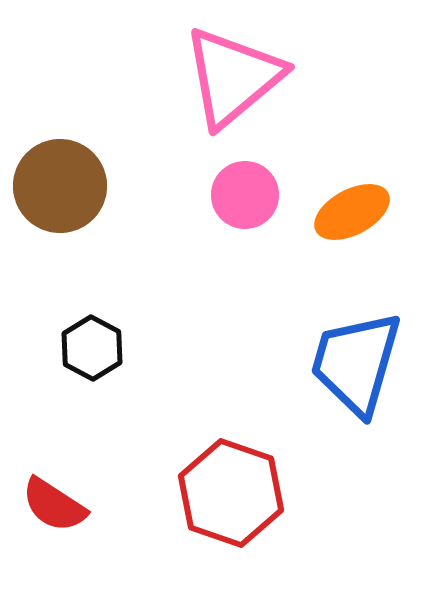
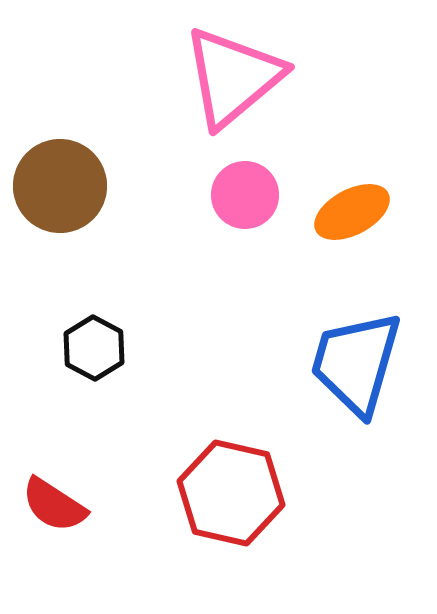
black hexagon: moved 2 px right
red hexagon: rotated 6 degrees counterclockwise
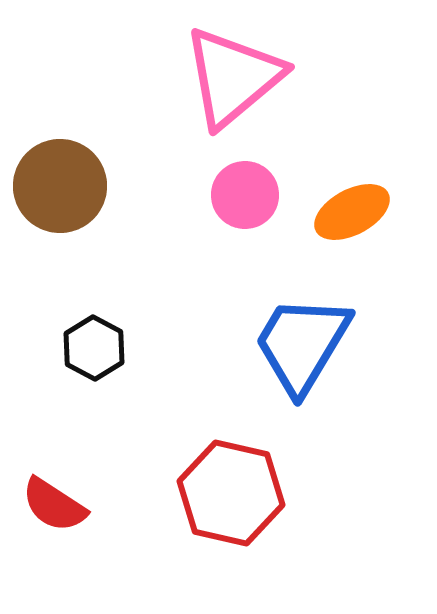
blue trapezoid: moved 54 px left, 19 px up; rotated 15 degrees clockwise
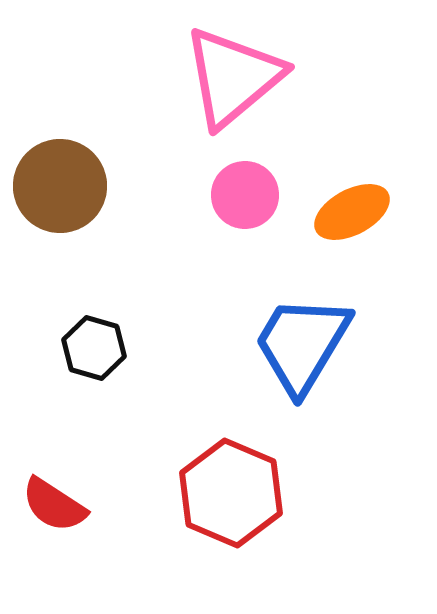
black hexagon: rotated 12 degrees counterclockwise
red hexagon: rotated 10 degrees clockwise
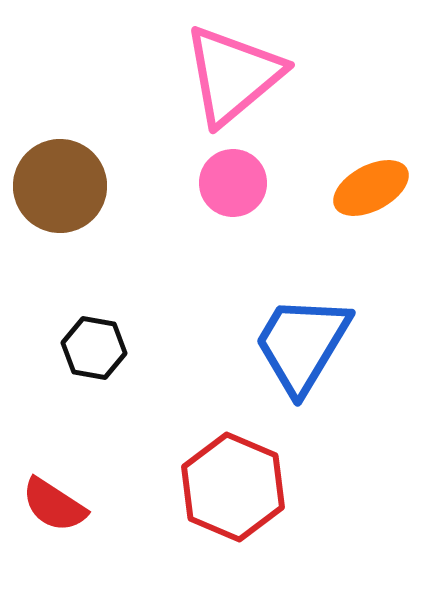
pink triangle: moved 2 px up
pink circle: moved 12 px left, 12 px up
orange ellipse: moved 19 px right, 24 px up
black hexagon: rotated 6 degrees counterclockwise
red hexagon: moved 2 px right, 6 px up
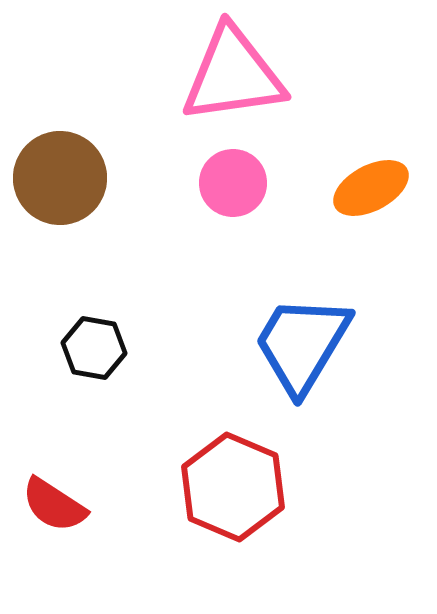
pink triangle: rotated 32 degrees clockwise
brown circle: moved 8 px up
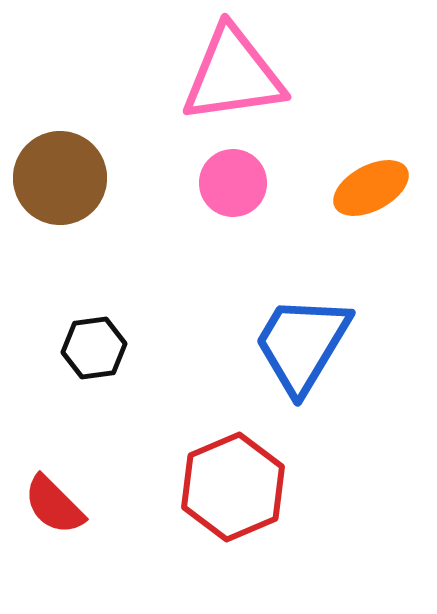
black hexagon: rotated 18 degrees counterclockwise
red hexagon: rotated 14 degrees clockwise
red semicircle: rotated 12 degrees clockwise
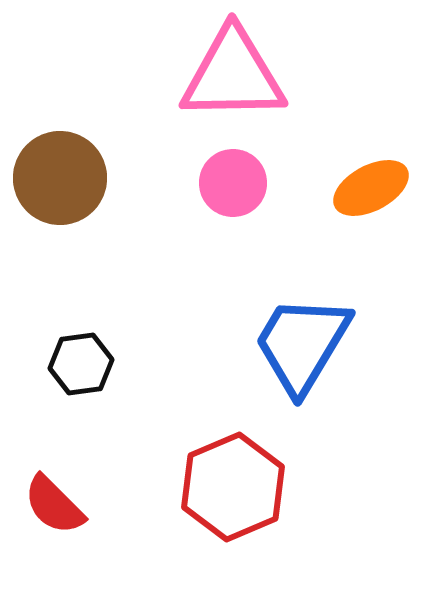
pink triangle: rotated 7 degrees clockwise
black hexagon: moved 13 px left, 16 px down
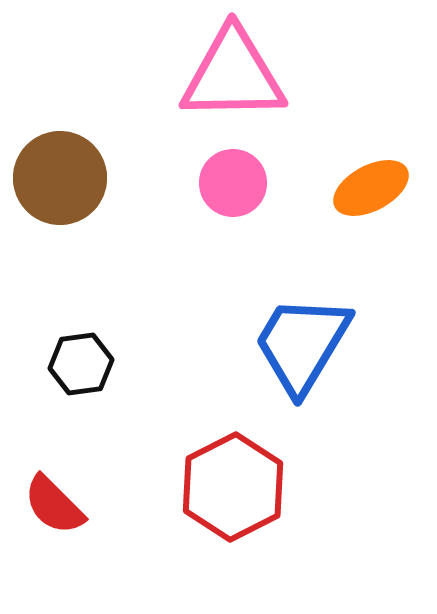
red hexagon: rotated 4 degrees counterclockwise
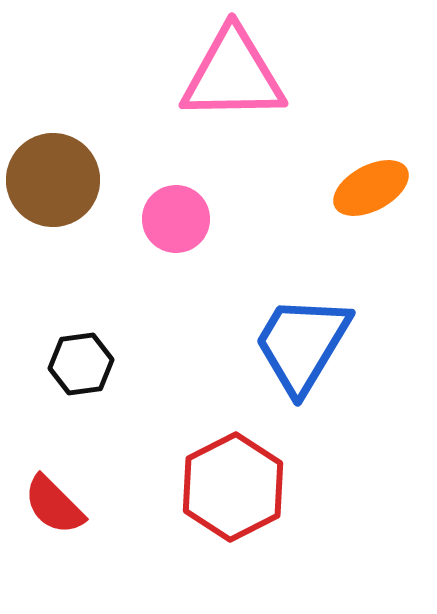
brown circle: moved 7 px left, 2 px down
pink circle: moved 57 px left, 36 px down
